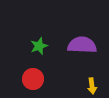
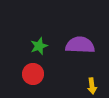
purple semicircle: moved 2 px left
red circle: moved 5 px up
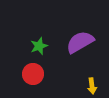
purple semicircle: moved 3 px up; rotated 32 degrees counterclockwise
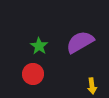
green star: rotated 18 degrees counterclockwise
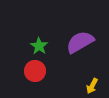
red circle: moved 2 px right, 3 px up
yellow arrow: rotated 35 degrees clockwise
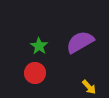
red circle: moved 2 px down
yellow arrow: moved 3 px left, 1 px down; rotated 70 degrees counterclockwise
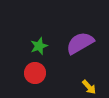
purple semicircle: moved 1 px down
green star: rotated 18 degrees clockwise
